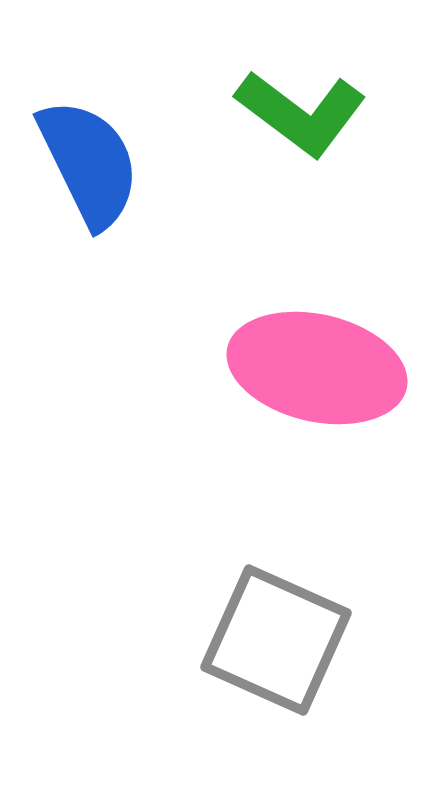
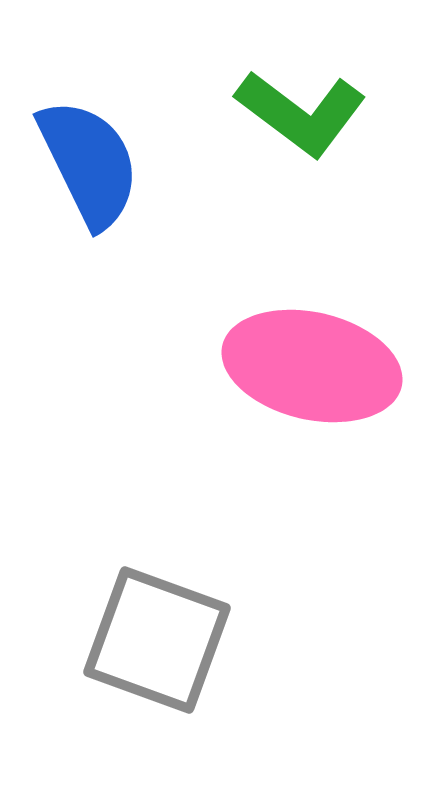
pink ellipse: moved 5 px left, 2 px up
gray square: moved 119 px left; rotated 4 degrees counterclockwise
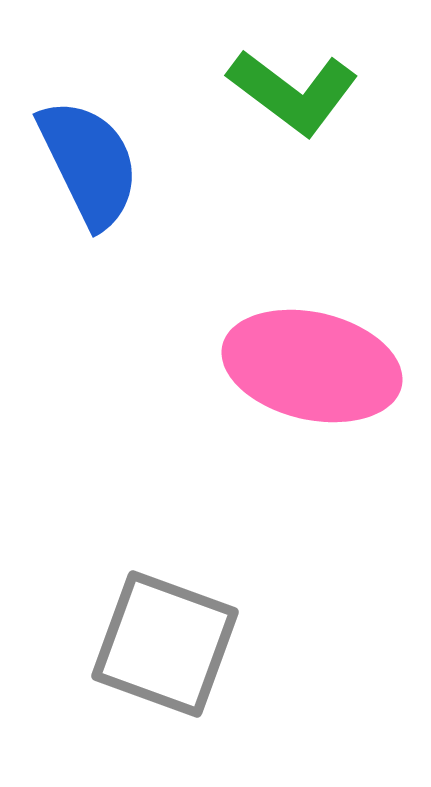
green L-shape: moved 8 px left, 21 px up
gray square: moved 8 px right, 4 px down
